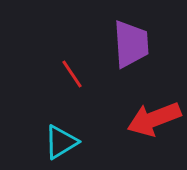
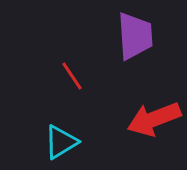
purple trapezoid: moved 4 px right, 8 px up
red line: moved 2 px down
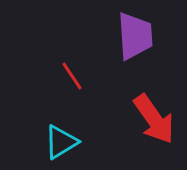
red arrow: rotated 104 degrees counterclockwise
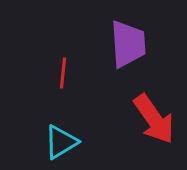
purple trapezoid: moved 7 px left, 8 px down
red line: moved 9 px left, 3 px up; rotated 40 degrees clockwise
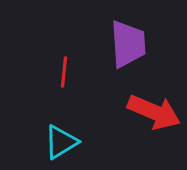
red line: moved 1 px right, 1 px up
red arrow: moved 7 px up; rotated 32 degrees counterclockwise
